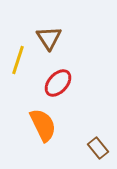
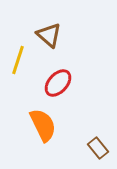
brown triangle: moved 3 px up; rotated 16 degrees counterclockwise
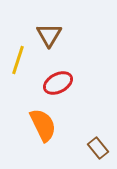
brown triangle: rotated 20 degrees clockwise
red ellipse: rotated 20 degrees clockwise
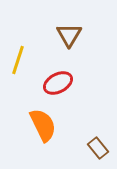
brown triangle: moved 20 px right
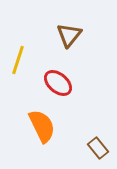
brown triangle: rotated 8 degrees clockwise
red ellipse: rotated 68 degrees clockwise
orange semicircle: moved 1 px left, 1 px down
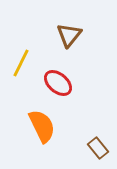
yellow line: moved 3 px right, 3 px down; rotated 8 degrees clockwise
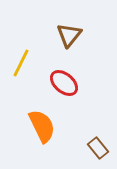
red ellipse: moved 6 px right
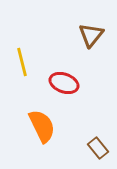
brown triangle: moved 22 px right
yellow line: moved 1 px right, 1 px up; rotated 40 degrees counterclockwise
red ellipse: rotated 20 degrees counterclockwise
